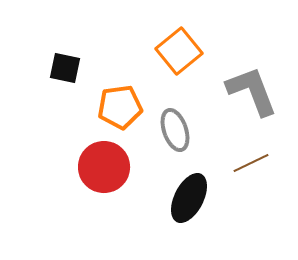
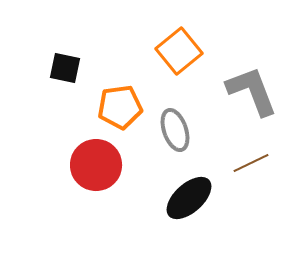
red circle: moved 8 px left, 2 px up
black ellipse: rotated 21 degrees clockwise
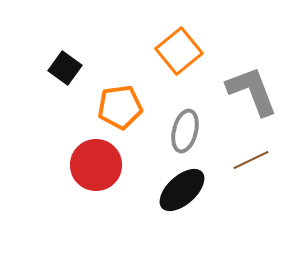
black square: rotated 24 degrees clockwise
gray ellipse: moved 10 px right, 1 px down; rotated 33 degrees clockwise
brown line: moved 3 px up
black ellipse: moved 7 px left, 8 px up
